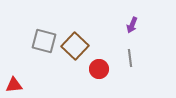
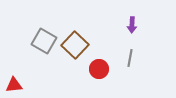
purple arrow: rotated 21 degrees counterclockwise
gray square: rotated 15 degrees clockwise
brown square: moved 1 px up
gray line: rotated 18 degrees clockwise
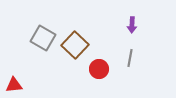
gray square: moved 1 px left, 3 px up
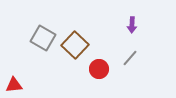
gray line: rotated 30 degrees clockwise
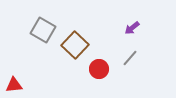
purple arrow: moved 3 px down; rotated 49 degrees clockwise
gray square: moved 8 px up
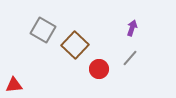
purple arrow: rotated 147 degrees clockwise
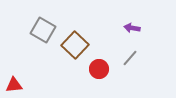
purple arrow: rotated 98 degrees counterclockwise
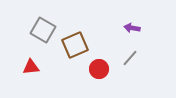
brown square: rotated 24 degrees clockwise
red triangle: moved 17 px right, 18 px up
